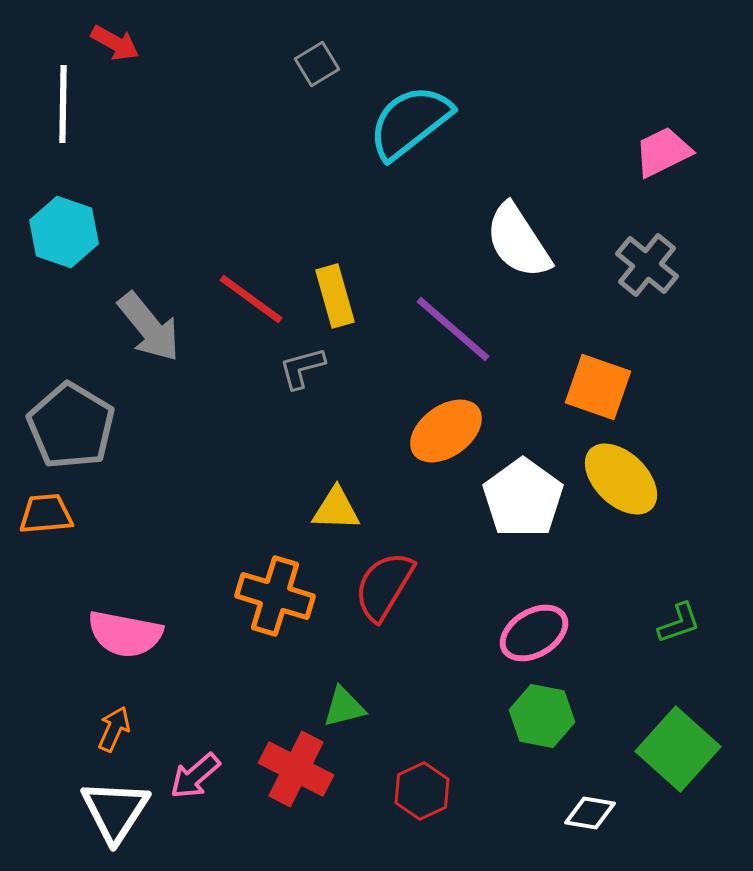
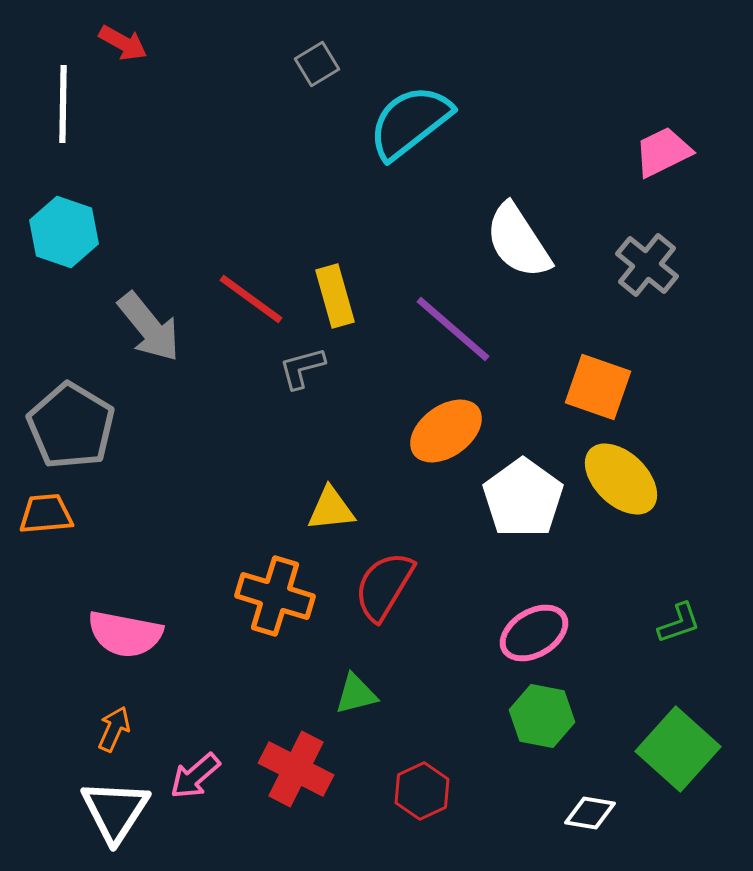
red arrow: moved 8 px right
yellow triangle: moved 5 px left; rotated 8 degrees counterclockwise
green triangle: moved 12 px right, 13 px up
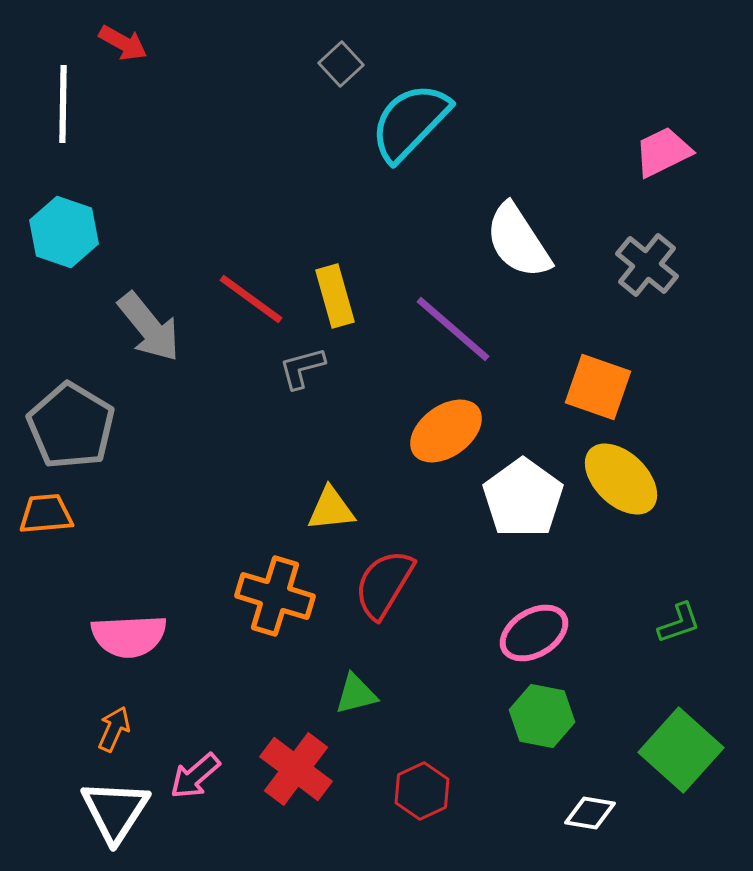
gray square: moved 24 px right; rotated 12 degrees counterclockwise
cyan semicircle: rotated 8 degrees counterclockwise
red semicircle: moved 2 px up
pink semicircle: moved 4 px right, 2 px down; rotated 14 degrees counterclockwise
green square: moved 3 px right, 1 px down
red cross: rotated 10 degrees clockwise
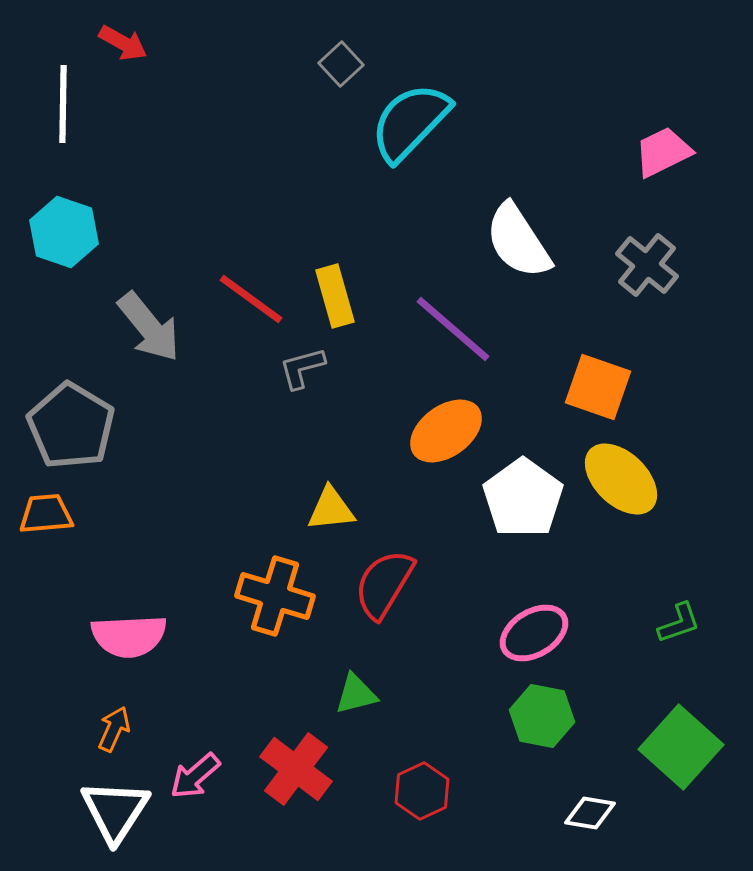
green square: moved 3 px up
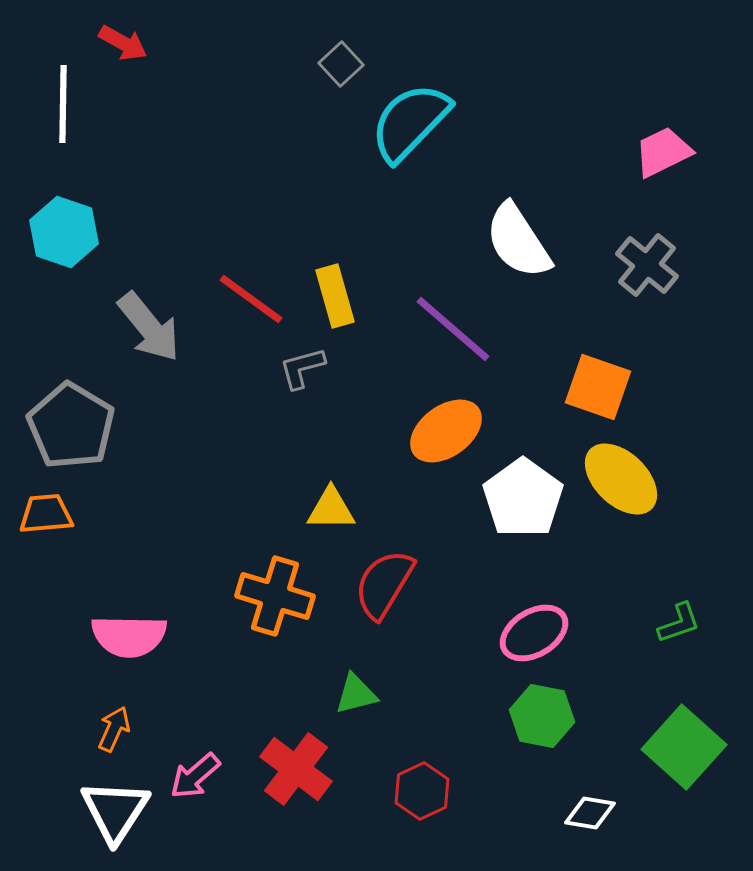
yellow triangle: rotated 6 degrees clockwise
pink semicircle: rotated 4 degrees clockwise
green square: moved 3 px right
